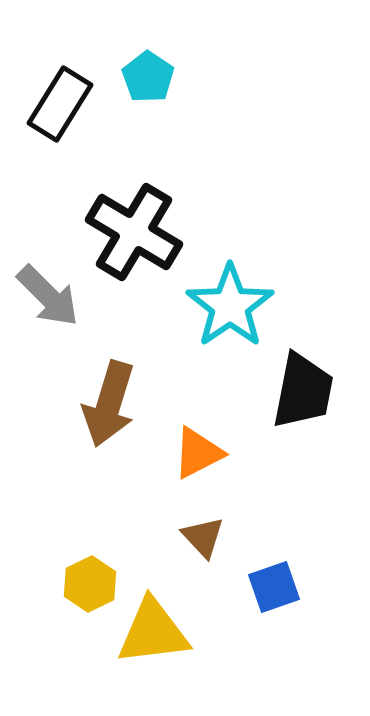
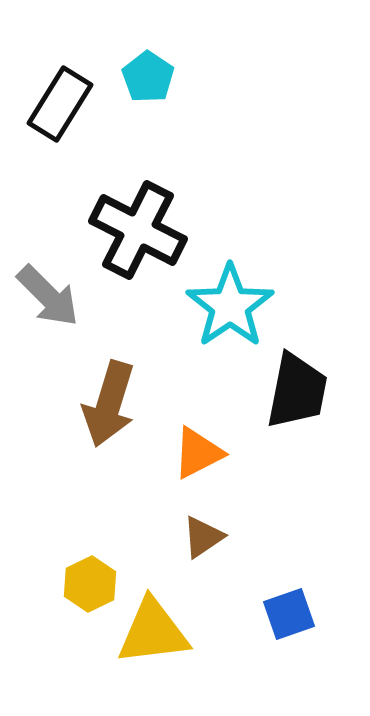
black cross: moved 4 px right, 2 px up; rotated 4 degrees counterclockwise
black trapezoid: moved 6 px left
brown triangle: rotated 39 degrees clockwise
blue square: moved 15 px right, 27 px down
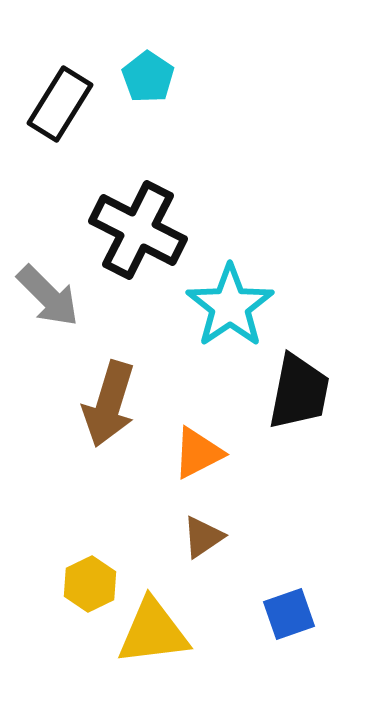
black trapezoid: moved 2 px right, 1 px down
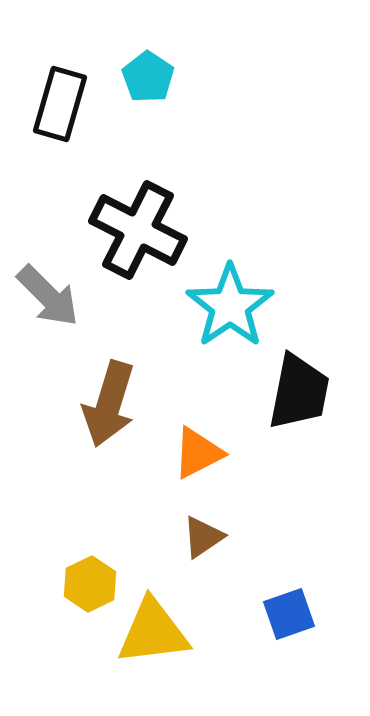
black rectangle: rotated 16 degrees counterclockwise
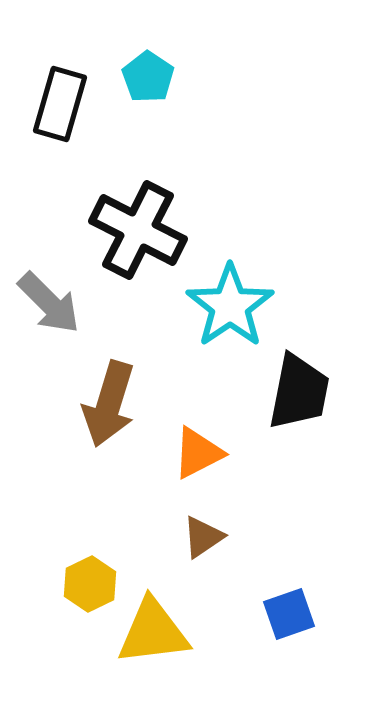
gray arrow: moved 1 px right, 7 px down
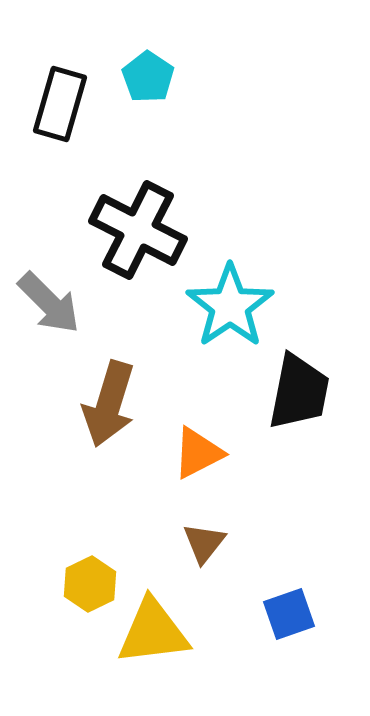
brown triangle: moved 1 px right, 6 px down; rotated 18 degrees counterclockwise
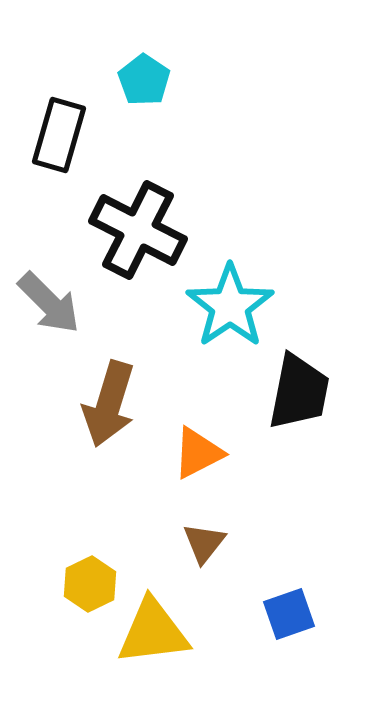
cyan pentagon: moved 4 px left, 3 px down
black rectangle: moved 1 px left, 31 px down
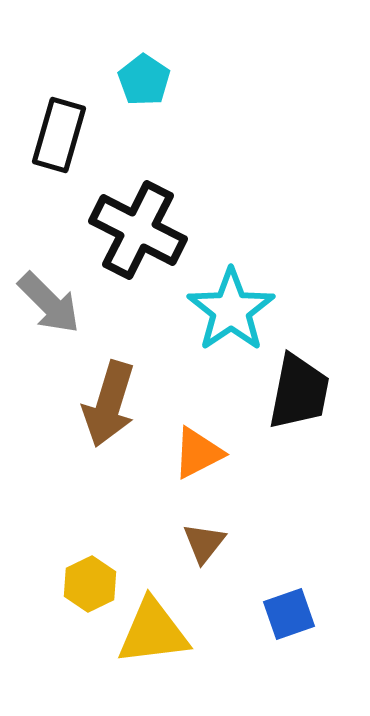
cyan star: moved 1 px right, 4 px down
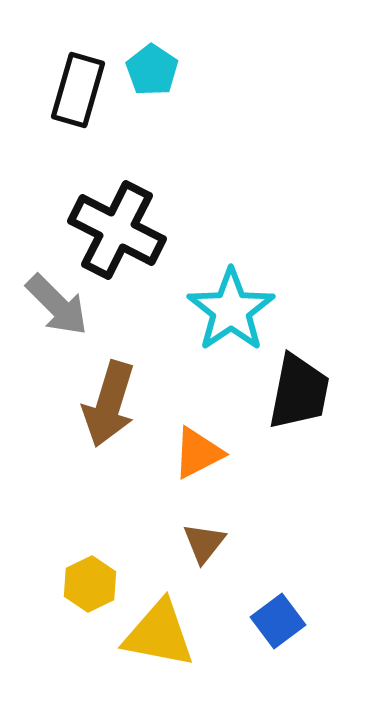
cyan pentagon: moved 8 px right, 10 px up
black rectangle: moved 19 px right, 45 px up
black cross: moved 21 px left
gray arrow: moved 8 px right, 2 px down
blue square: moved 11 px left, 7 px down; rotated 18 degrees counterclockwise
yellow triangle: moved 6 px right, 2 px down; rotated 18 degrees clockwise
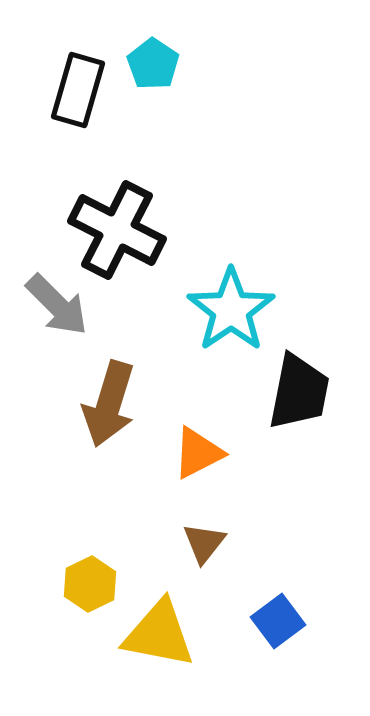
cyan pentagon: moved 1 px right, 6 px up
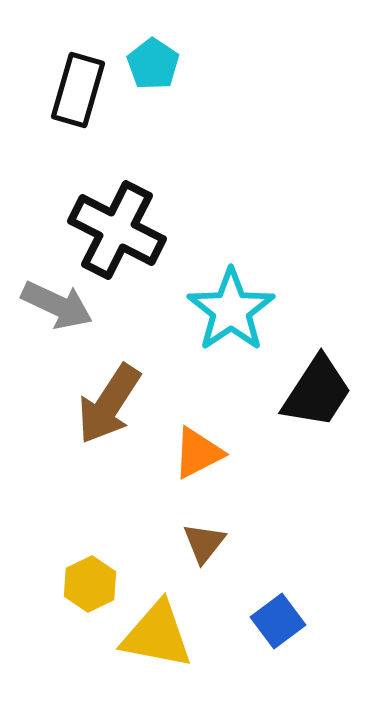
gray arrow: rotated 20 degrees counterclockwise
black trapezoid: moved 18 px right; rotated 22 degrees clockwise
brown arrow: rotated 16 degrees clockwise
yellow triangle: moved 2 px left, 1 px down
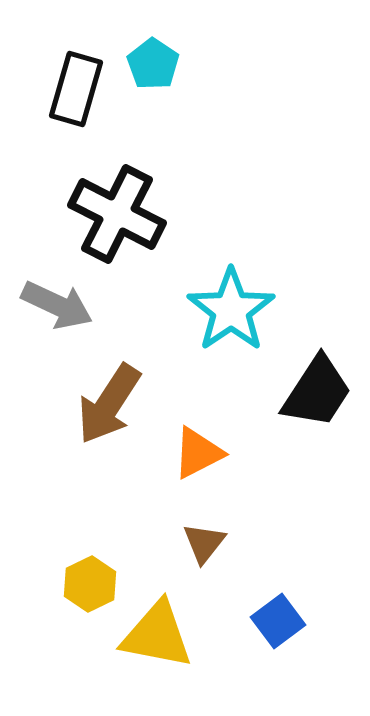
black rectangle: moved 2 px left, 1 px up
black cross: moved 16 px up
